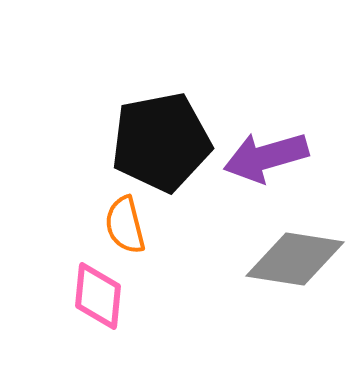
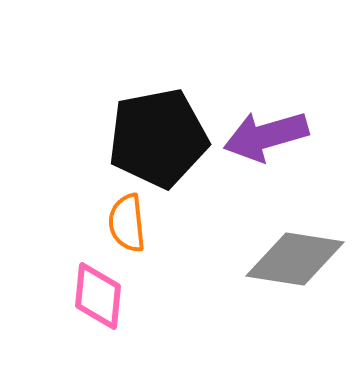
black pentagon: moved 3 px left, 4 px up
purple arrow: moved 21 px up
orange semicircle: moved 2 px right, 2 px up; rotated 8 degrees clockwise
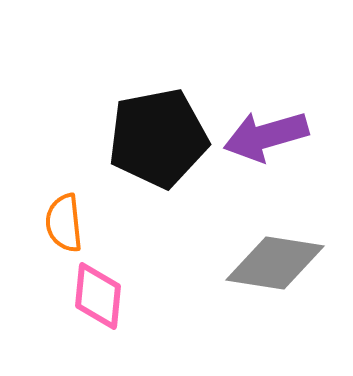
orange semicircle: moved 63 px left
gray diamond: moved 20 px left, 4 px down
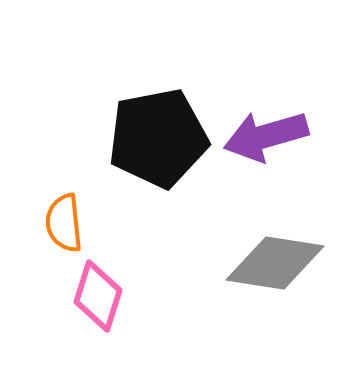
pink diamond: rotated 12 degrees clockwise
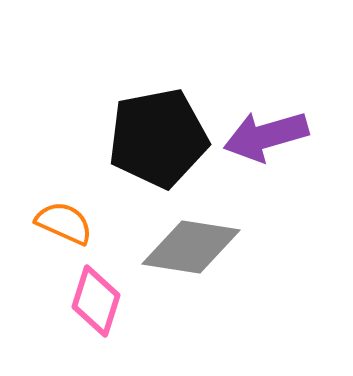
orange semicircle: rotated 120 degrees clockwise
gray diamond: moved 84 px left, 16 px up
pink diamond: moved 2 px left, 5 px down
